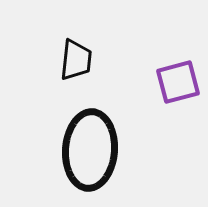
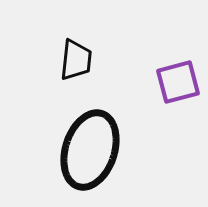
black ellipse: rotated 14 degrees clockwise
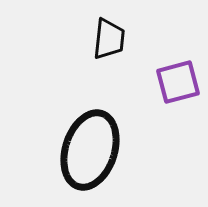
black trapezoid: moved 33 px right, 21 px up
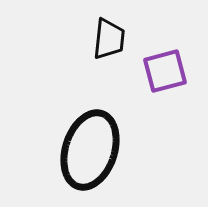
purple square: moved 13 px left, 11 px up
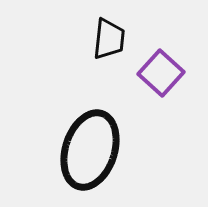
purple square: moved 4 px left, 2 px down; rotated 33 degrees counterclockwise
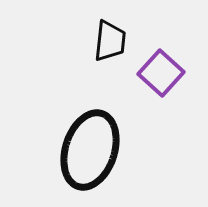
black trapezoid: moved 1 px right, 2 px down
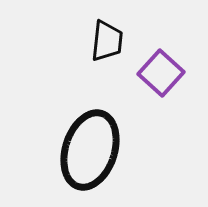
black trapezoid: moved 3 px left
